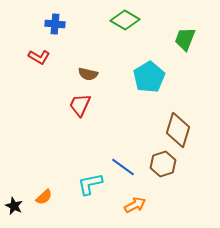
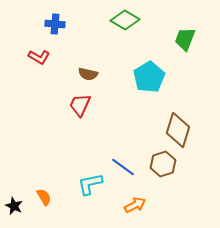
orange semicircle: rotated 78 degrees counterclockwise
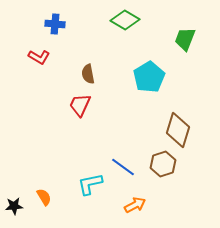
brown semicircle: rotated 66 degrees clockwise
black star: rotated 30 degrees counterclockwise
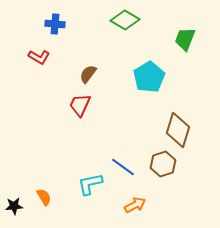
brown semicircle: rotated 48 degrees clockwise
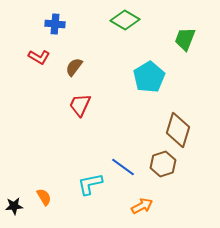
brown semicircle: moved 14 px left, 7 px up
orange arrow: moved 7 px right, 1 px down
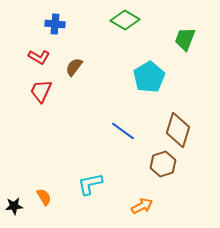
red trapezoid: moved 39 px left, 14 px up
blue line: moved 36 px up
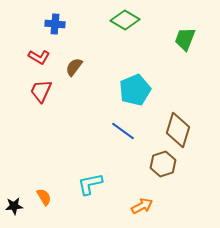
cyan pentagon: moved 14 px left, 13 px down; rotated 8 degrees clockwise
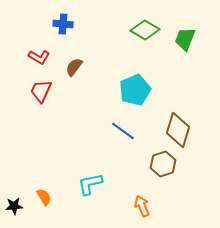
green diamond: moved 20 px right, 10 px down
blue cross: moved 8 px right
orange arrow: rotated 85 degrees counterclockwise
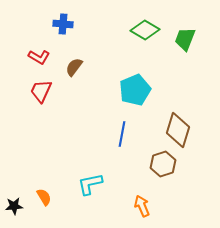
blue line: moved 1 px left, 3 px down; rotated 65 degrees clockwise
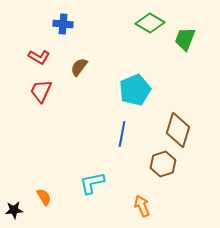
green diamond: moved 5 px right, 7 px up
brown semicircle: moved 5 px right
cyan L-shape: moved 2 px right, 1 px up
black star: moved 4 px down
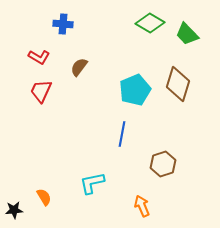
green trapezoid: moved 2 px right, 5 px up; rotated 65 degrees counterclockwise
brown diamond: moved 46 px up
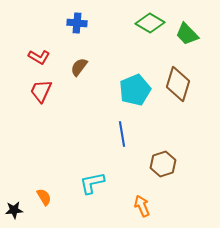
blue cross: moved 14 px right, 1 px up
blue line: rotated 20 degrees counterclockwise
